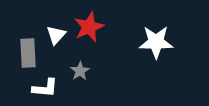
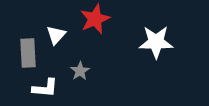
red star: moved 6 px right, 8 px up
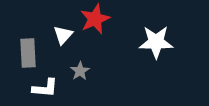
white triangle: moved 7 px right
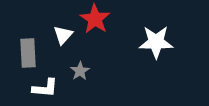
red star: rotated 16 degrees counterclockwise
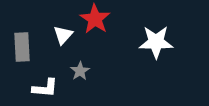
gray rectangle: moved 6 px left, 6 px up
